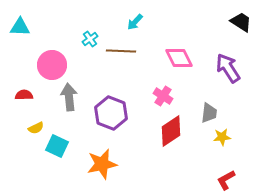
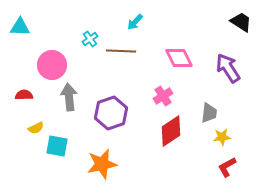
pink cross: rotated 24 degrees clockwise
purple hexagon: rotated 20 degrees clockwise
cyan square: rotated 15 degrees counterclockwise
red L-shape: moved 1 px right, 13 px up
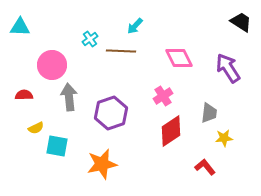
cyan arrow: moved 4 px down
yellow star: moved 2 px right, 1 px down
red L-shape: moved 22 px left; rotated 80 degrees clockwise
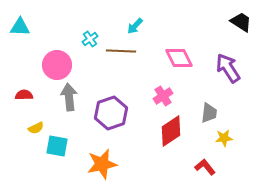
pink circle: moved 5 px right
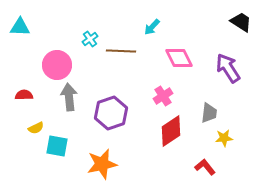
cyan arrow: moved 17 px right, 1 px down
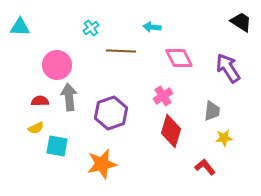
cyan arrow: rotated 54 degrees clockwise
cyan cross: moved 1 px right, 11 px up
red semicircle: moved 16 px right, 6 px down
gray trapezoid: moved 3 px right, 2 px up
red diamond: rotated 40 degrees counterclockwise
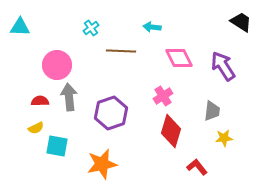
purple arrow: moved 5 px left, 2 px up
red L-shape: moved 8 px left
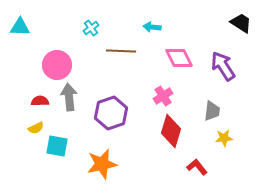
black trapezoid: moved 1 px down
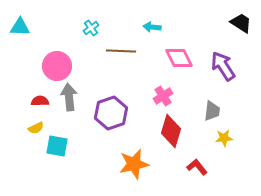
pink circle: moved 1 px down
orange star: moved 32 px right
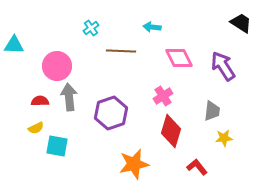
cyan triangle: moved 6 px left, 18 px down
